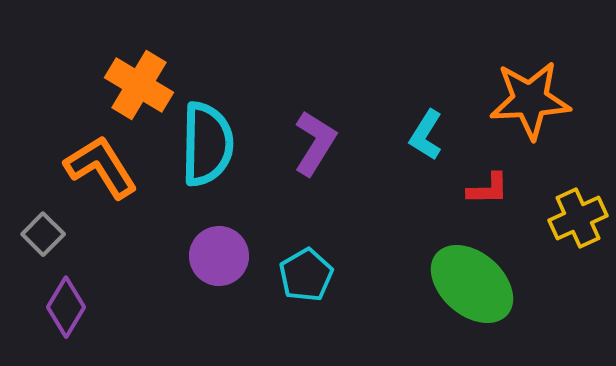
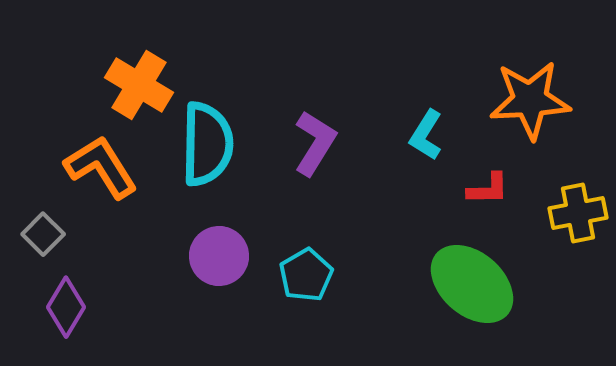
yellow cross: moved 5 px up; rotated 14 degrees clockwise
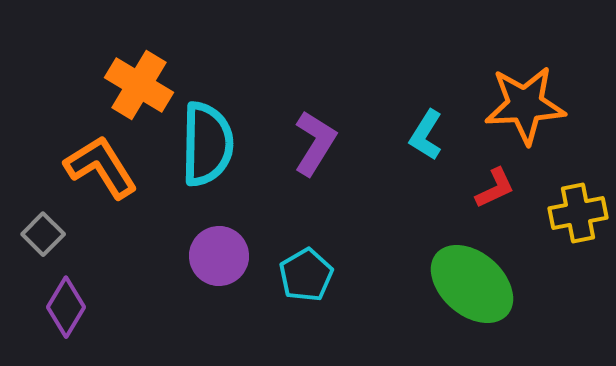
orange star: moved 5 px left, 5 px down
red L-shape: moved 7 px right, 1 px up; rotated 24 degrees counterclockwise
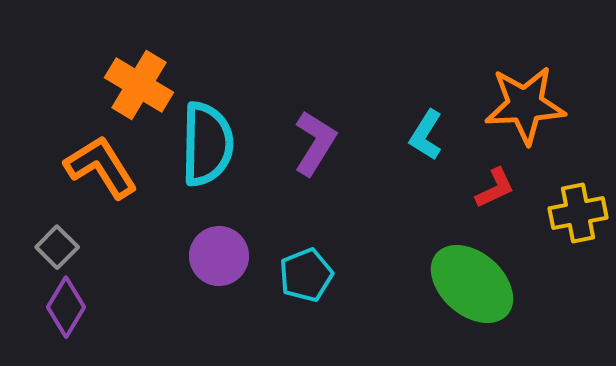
gray square: moved 14 px right, 13 px down
cyan pentagon: rotated 8 degrees clockwise
